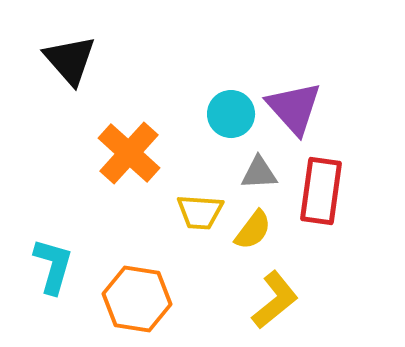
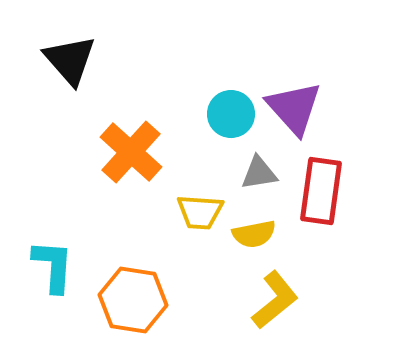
orange cross: moved 2 px right, 1 px up
gray triangle: rotated 6 degrees counterclockwise
yellow semicircle: moved 1 px right, 4 px down; rotated 42 degrees clockwise
cyan L-shape: rotated 12 degrees counterclockwise
orange hexagon: moved 4 px left, 1 px down
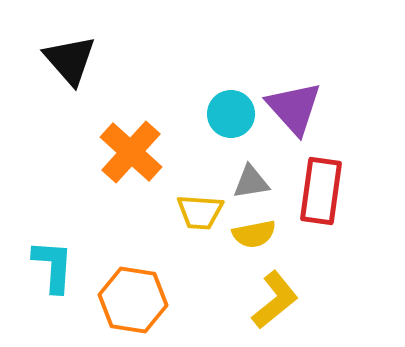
gray triangle: moved 8 px left, 9 px down
